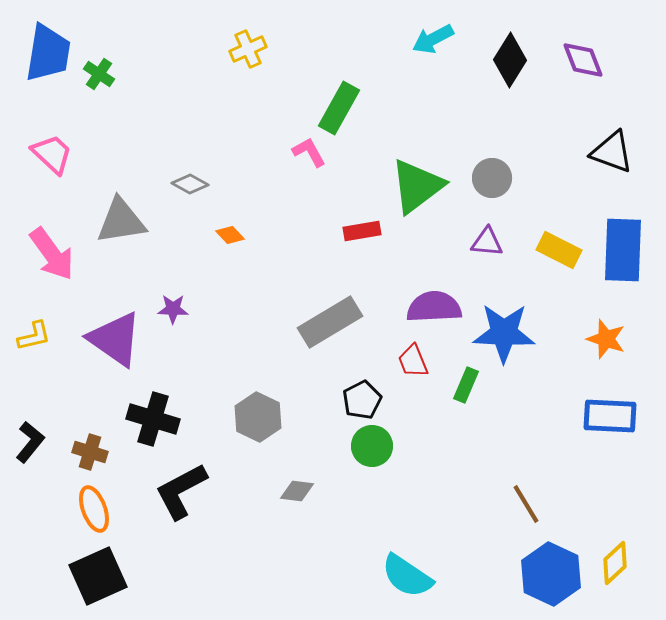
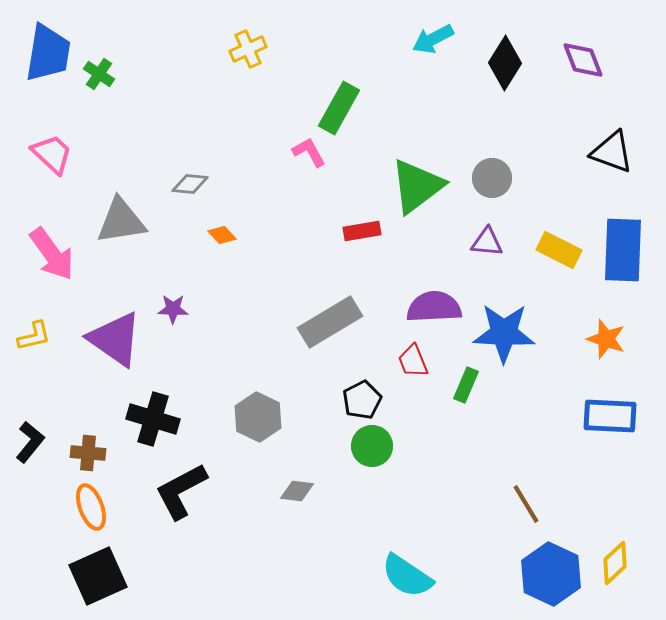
black diamond at (510, 60): moved 5 px left, 3 px down
gray diamond at (190, 184): rotated 24 degrees counterclockwise
orange diamond at (230, 235): moved 8 px left
brown cross at (90, 452): moved 2 px left, 1 px down; rotated 12 degrees counterclockwise
orange ellipse at (94, 509): moved 3 px left, 2 px up
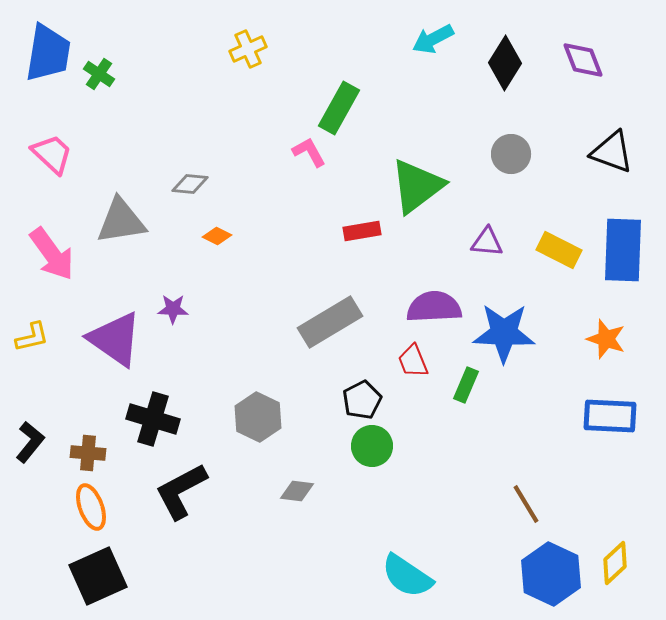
gray circle at (492, 178): moved 19 px right, 24 px up
orange diamond at (222, 235): moved 5 px left, 1 px down; rotated 20 degrees counterclockwise
yellow L-shape at (34, 336): moved 2 px left, 1 px down
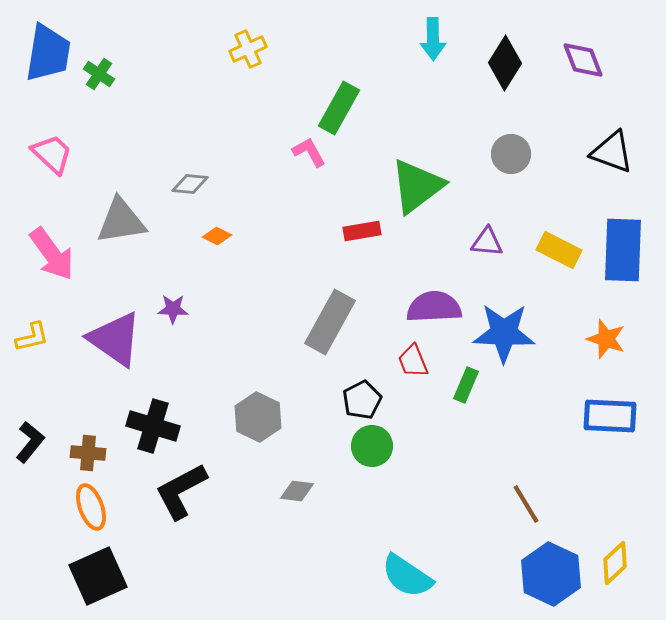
cyan arrow at (433, 39): rotated 63 degrees counterclockwise
gray rectangle at (330, 322): rotated 30 degrees counterclockwise
black cross at (153, 419): moved 7 px down
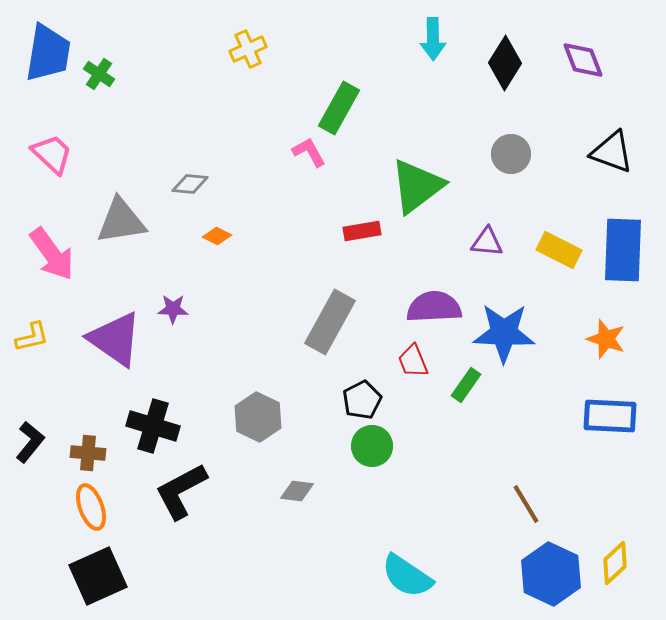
green rectangle at (466, 385): rotated 12 degrees clockwise
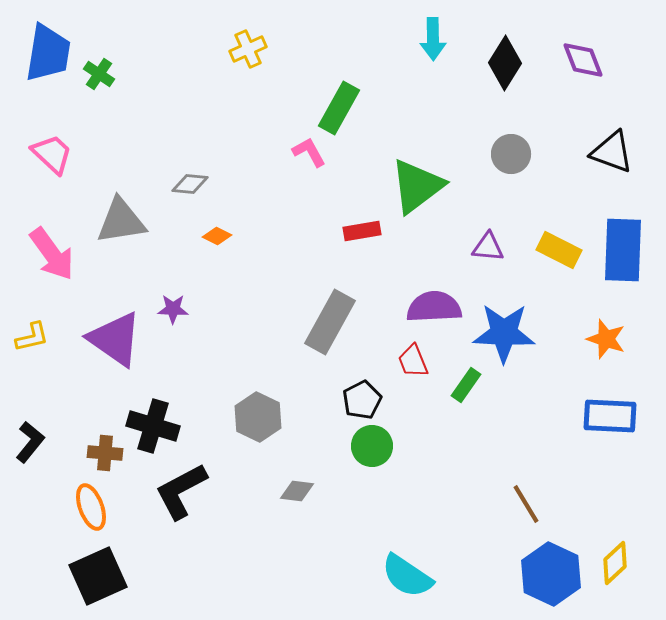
purple triangle at (487, 242): moved 1 px right, 5 px down
brown cross at (88, 453): moved 17 px right
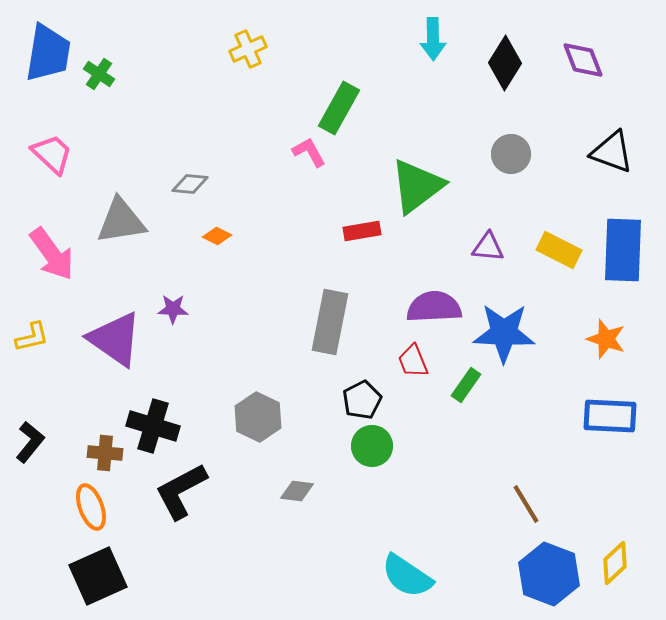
gray rectangle at (330, 322): rotated 18 degrees counterclockwise
blue hexagon at (551, 574): moved 2 px left; rotated 4 degrees counterclockwise
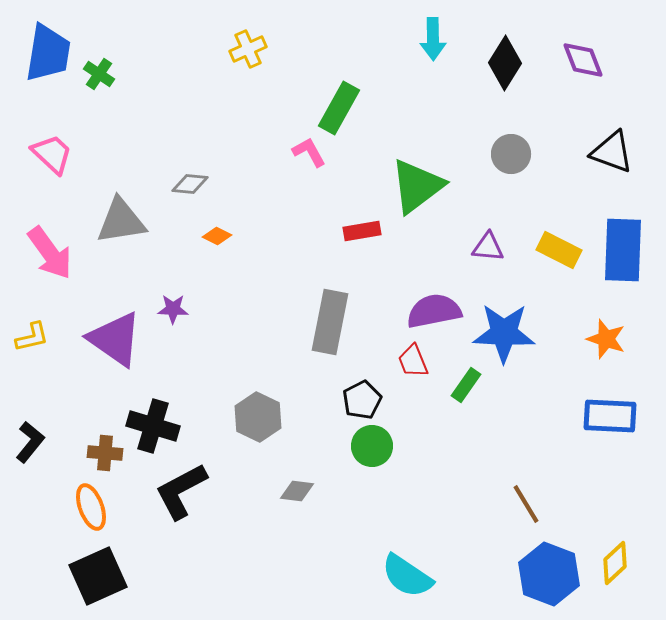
pink arrow at (52, 254): moved 2 px left, 1 px up
purple semicircle at (434, 307): moved 4 px down; rotated 8 degrees counterclockwise
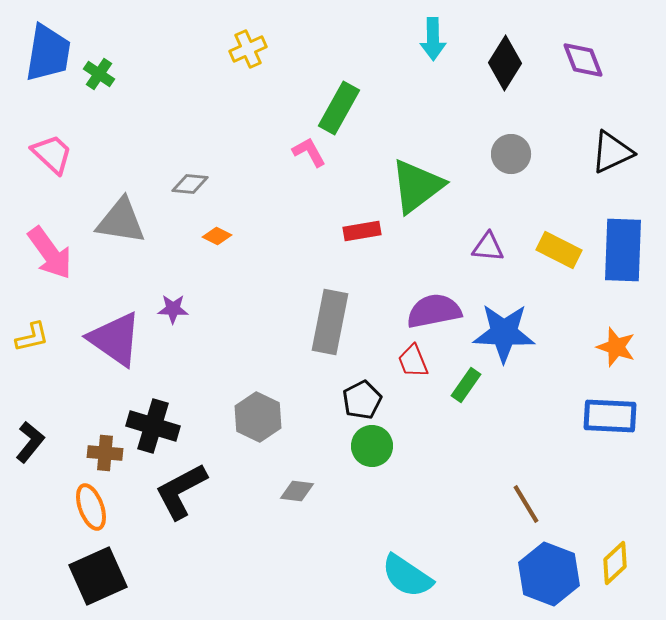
black triangle at (612, 152): rotated 45 degrees counterclockwise
gray triangle at (121, 221): rotated 18 degrees clockwise
orange star at (606, 339): moved 10 px right, 8 px down
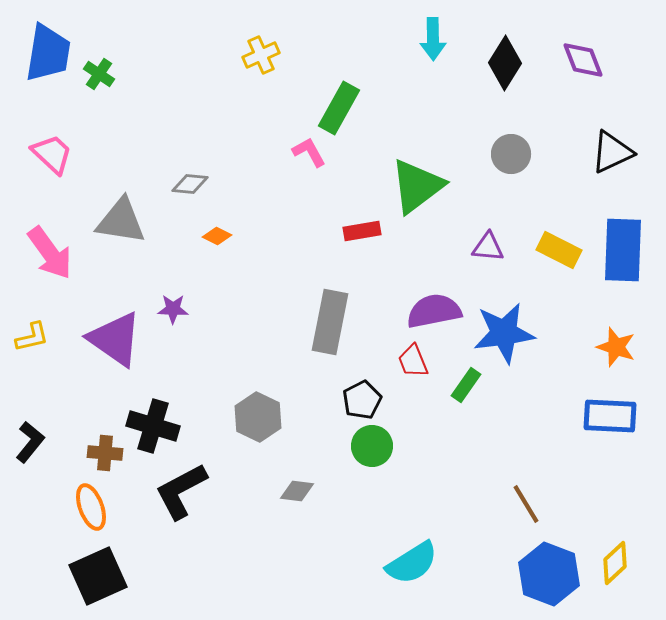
yellow cross at (248, 49): moved 13 px right, 6 px down
blue star at (504, 333): rotated 10 degrees counterclockwise
cyan semicircle at (407, 576): moved 5 px right, 13 px up; rotated 66 degrees counterclockwise
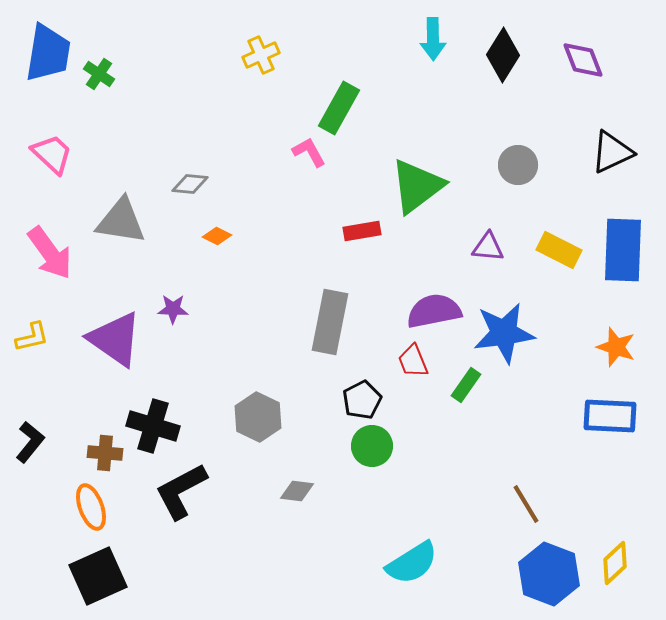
black diamond at (505, 63): moved 2 px left, 8 px up
gray circle at (511, 154): moved 7 px right, 11 px down
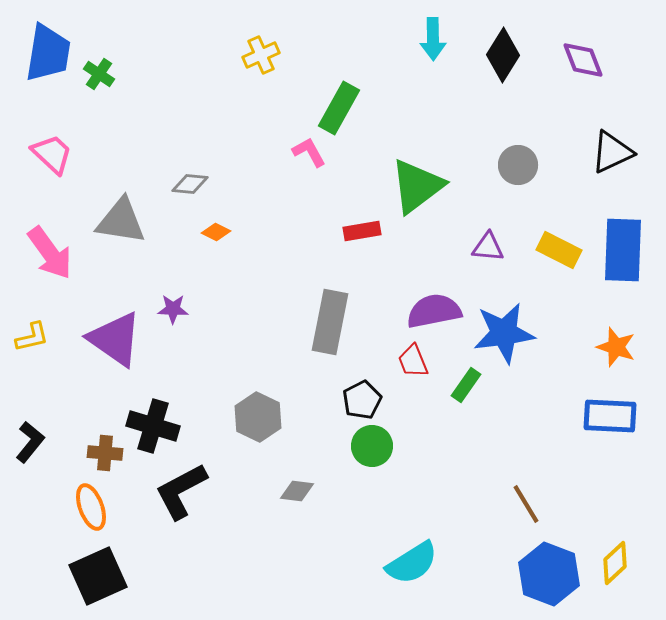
orange diamond at (217, 236): moved 1 px left, 4 px up
